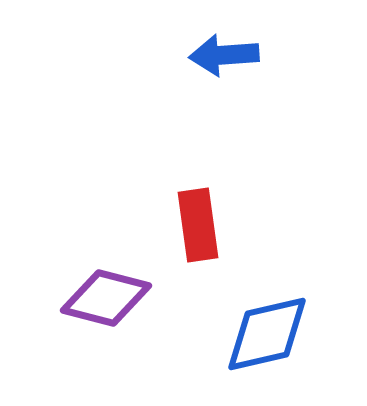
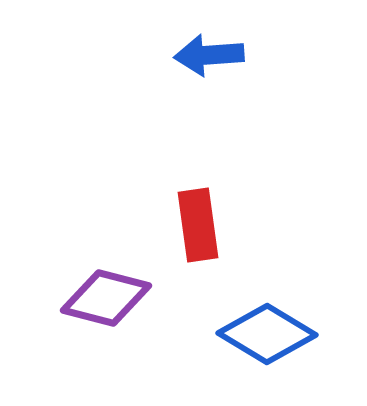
blue arrow: moved 15 px left
blue diamond: rotated 44 degrees clockwise
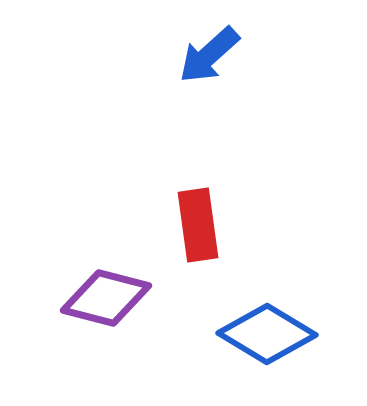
blue arrow: rotated 38 degrees counterclockwise
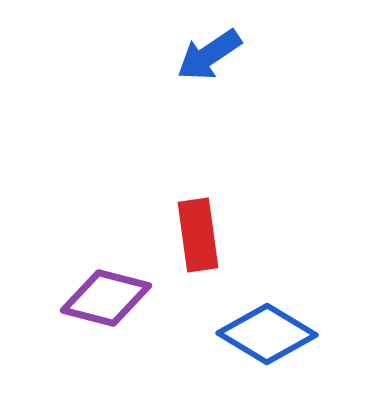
blue arrow: rotated 8 degrees clockwise
red rectangle: moved 10 px down
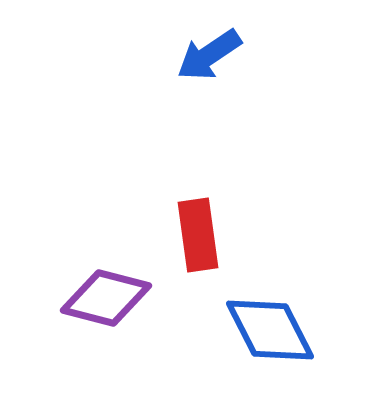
blue diamond: moved 3 px right, 4 px up; rotated 32 degrees clockwise
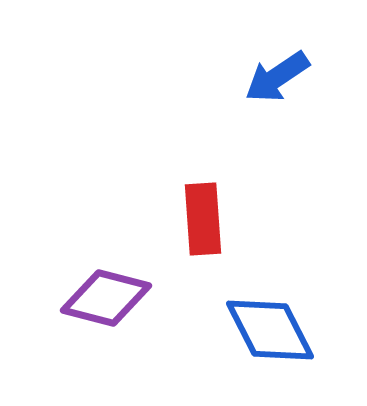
blue arrow: moved 68 px right, 22 px down
red rectangle: moved 5 px right, 16 px up; rotated 4 degrees clockwise
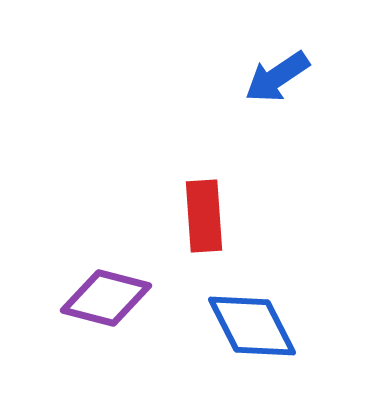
red rectangle: moved 1 px right, 3 px up
blue diamond: moved 18 px left, 4 px up
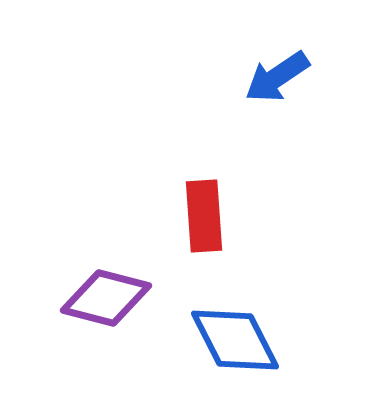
blue diamond: moved 17 px left, 14 px down
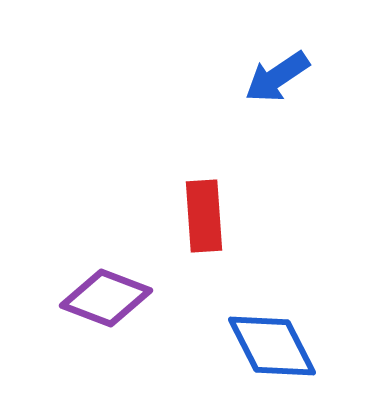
purple diamond: rotated 6 degrees clockwise
blue diamond: moved 37 px right, 6 px down
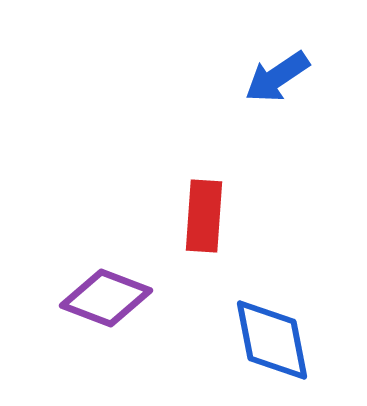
red rectangle: rotated 8 degrees clockwise
blue diamond: moved 6 px up; rotated 16 degrees clockwise
